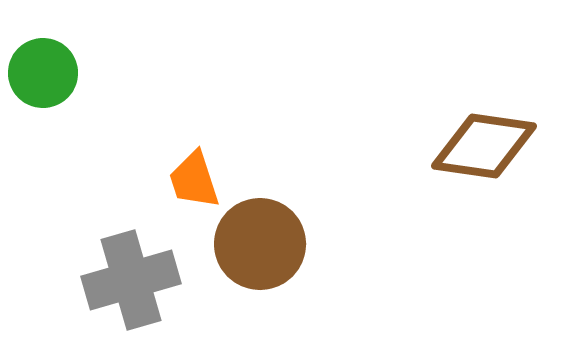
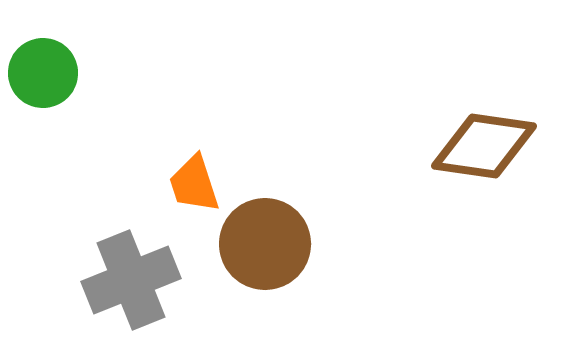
orange trapezoid: moved 4 px down
brown circle: moved 5 px right
gray cross: rotated 6 degrees counterclockwise
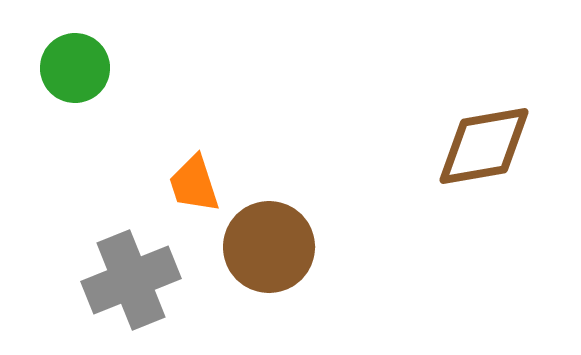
green circle: moved 32 px right, 5 px up
brown diamond: rotated 18 degrees counterclockwise
brown circle: moved 4 px right, 3 px down
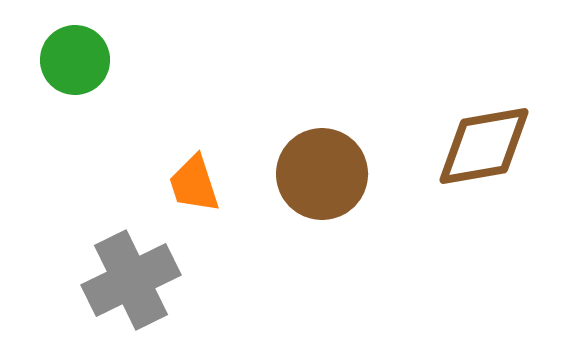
green circle: moved 8 px up
brown circle: moved 53 px right, 73 px up
gray cross: rotated 4 degrees counterclockwise
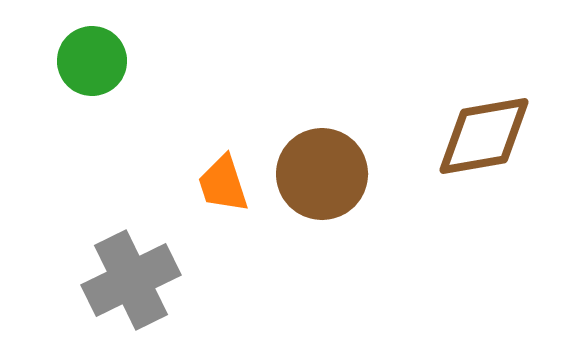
green circle: moved 17 px right, 1 px down
brown diamond: moved 10 px up
orange trapezoid: moved 29 px right
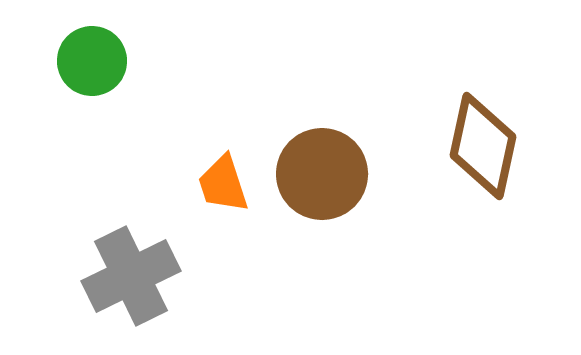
brown diamond: moved 1 px left, 10 px down; rotated 68 degrees counterclockwise
gray cross: moved 4 px up
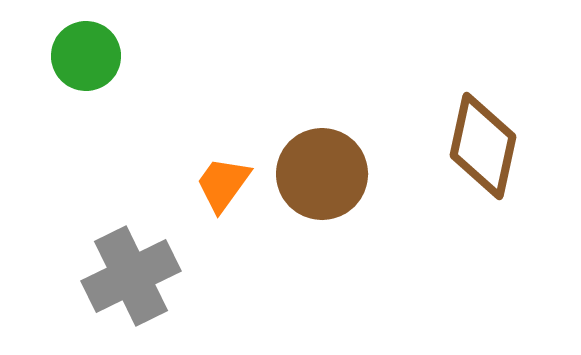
green circle: moved 6 px left, 5 px up
orange trapezoid: rotated 54 degrees clockwise
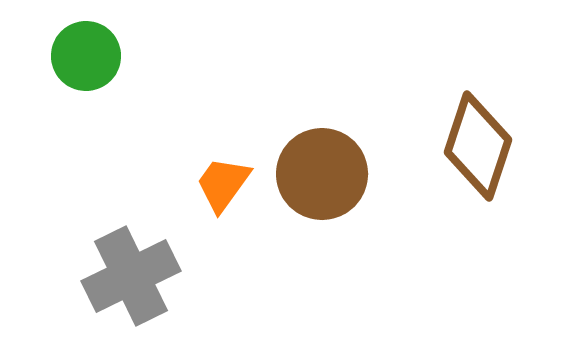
brown diamond: moved 5 px left; rotated 6 degrees clockwise
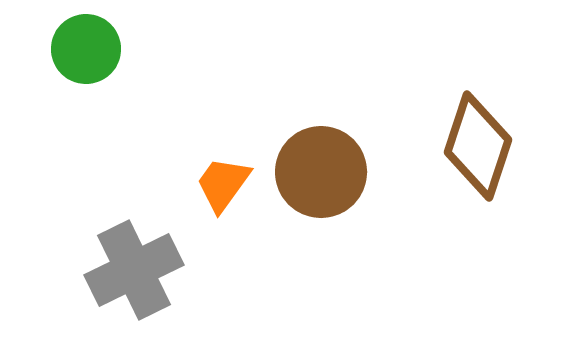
green circle: moved 7 px up
brown circle: moved 1 px left, 2 px up
gray cross: moved 3 px right, 6 px up
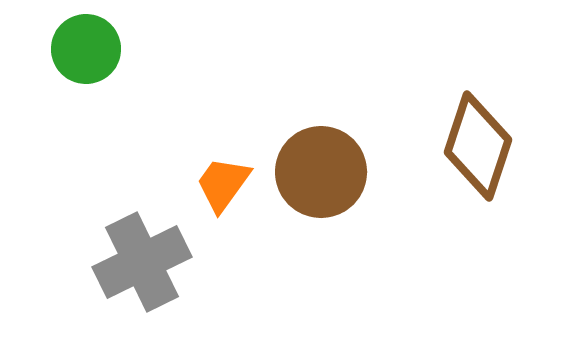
gray cross: moved 8 px right, 8 px up
